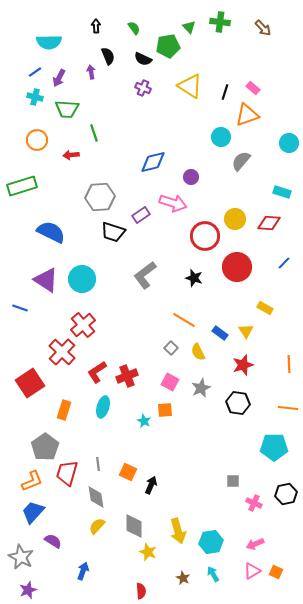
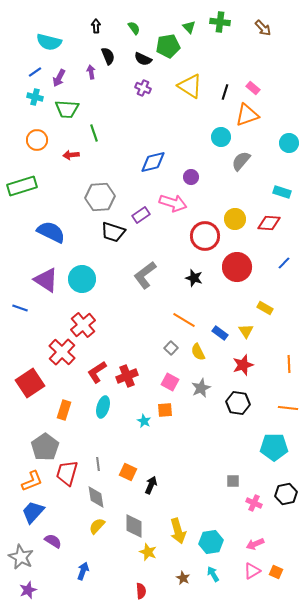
cyan semicircle at (49, 42): rotated 15 degrees clockwise
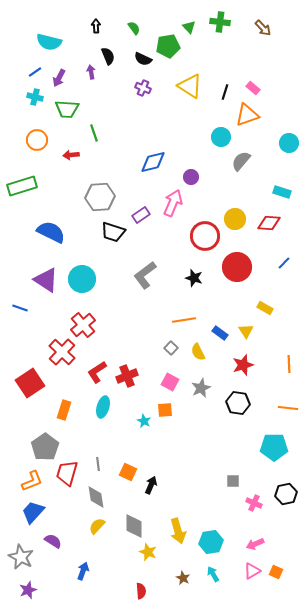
pink arrow at (173, 203): rotated 84 degrees counterclockwise
orange line at (184, 320): rotated 40 degrees counterclockwise
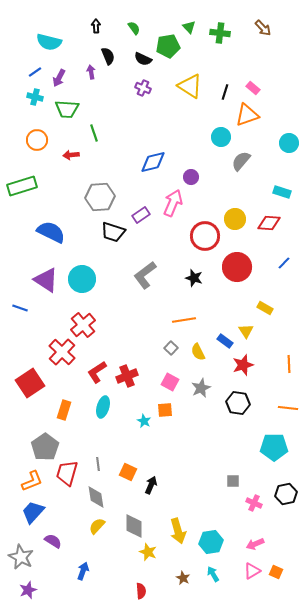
green cross at (220, 22): moved 11 px down
blue rectangle at (220, 333): moved 5 px right, 8 px down
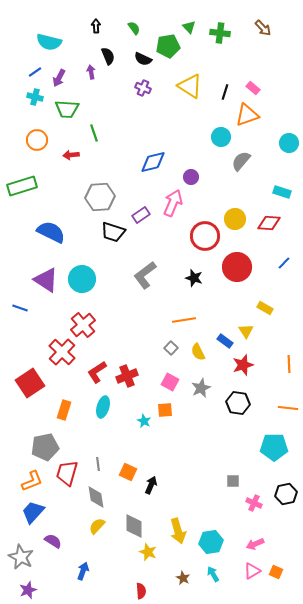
gray pentagon at (45, 447): rotated 24 degrees clockwise
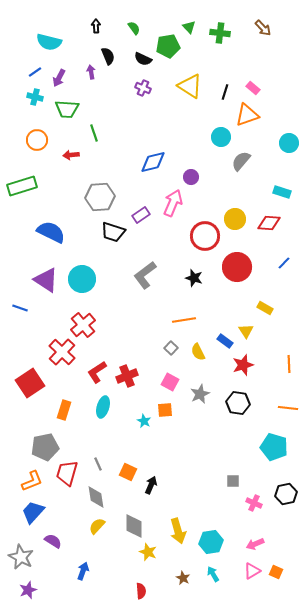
gray star at (201, 388): moved 1 px left, 6 px down
cyan pentagon at (274, 447): rotated 16 degrees clockwise
gray line at (98, 464): rotated 16 degrees counterclockwise
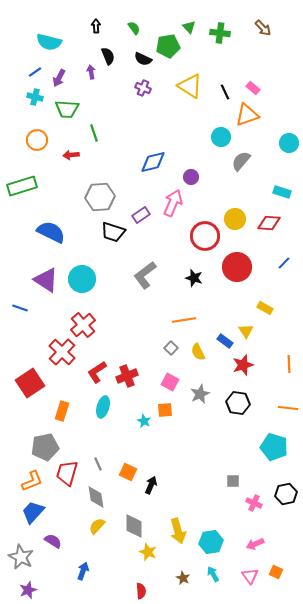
black line at (225, 92): rotated 42 degrees counterclockwise
orange rectangle at (64, 410): moved 2 px left, 1 px down
pink triangle at (252, 571): moved 2 px left, 5 px down; rotated 36 degrees counterclockwise
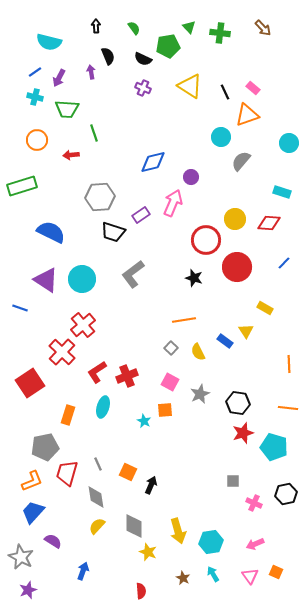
red circle at (205, 236): moved 1 px right, 4 px down
gray L-shape at (145, 275): moved 12 px left, 1 px up
red star at (243, 365): moved 68 px down
orange rectangle at (62, 411): moved 6 px right, 4 px down
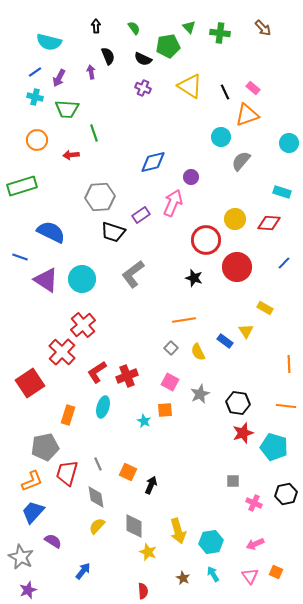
blue line at (20, 308): moved 51 px up
orange line at (288, 408): moved 2 px left, 2 px up
blue arrow at (83, 571): rotated 18 degrees clockwise
red semicircle at (141, 591): moved 2 px right
